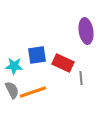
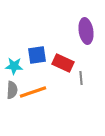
gray semicircle: rotated 30 degrees clockwise
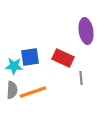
blue square: moved 7 px left, 2 px down
red rectangle: moved 5 px up
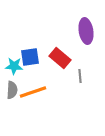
red rectangle: moved 3 px left; rotated 15 degrees clockwise
gray line: moved 1 px left, 2 px up
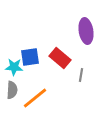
cyan star: moved 1 px down
gray line: moved 1 px right, 1 px up; rotated 16 degrees clockwise
orange line: moved 2 px right, 6 px down; rotated 20 degrees counterclockwise
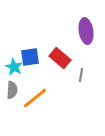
cyan star: rotated 24 degrees clockwise
